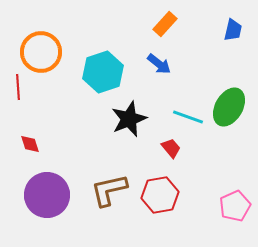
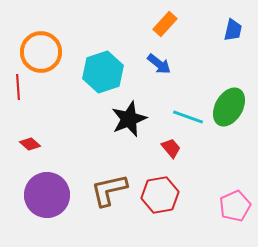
red diamond: rotated 30 degrees counterclockwise
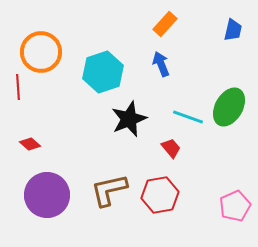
blue arrow: moved 2 px right; rotated 150 degrees counterclockwise
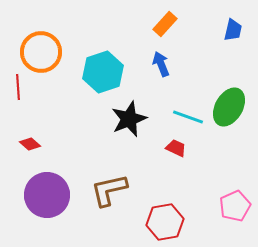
red trapezoid: moved 5 px right; rotated 25 degrees counterclockwise
red hexagon: moved 5 px right, 27 px down
